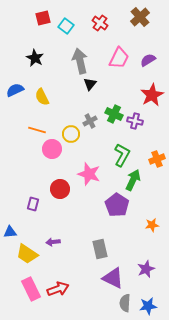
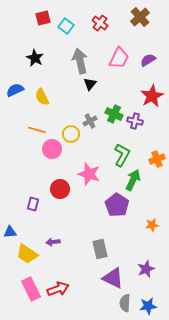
red star: moved 1 px down
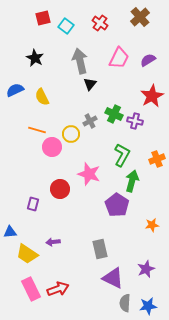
pink circle: moved 2 px up
green arrow: moved 1 px left, 1 px down; rotated 10 degrees counterclockwise
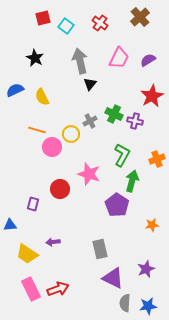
blue triangle: moved 7 px up
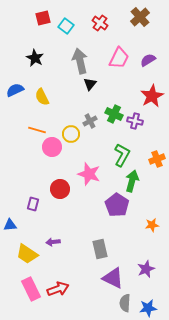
blue star: moved 2 px down
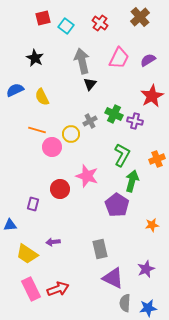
gray arrow: moved 2 px right
pink star: moved 2 px left, 2 px down
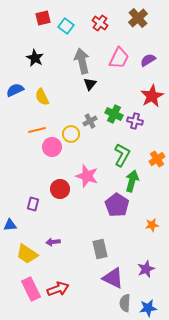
brown cross: moved 2 px left, 1 px down
orange line: rotated 30 degrees counterclockwise
orange cross: rotated 14 degrees counterclockwise
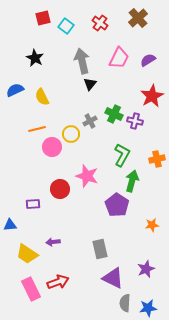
orange line: moved 1 px up
orange cross: rotated 21 degrees clockwise
purple rectangle: rotated 72 degrees clockwise
red arrow: moved 7 px up
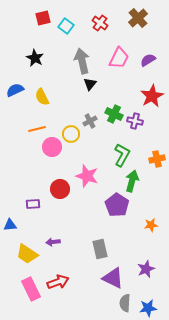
orange star: moved 1 px left
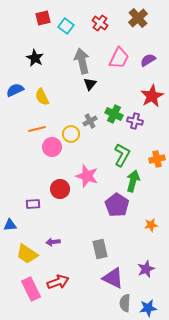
green arrow: moved 1 px right
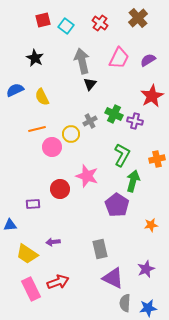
red square: moved 2 px down
